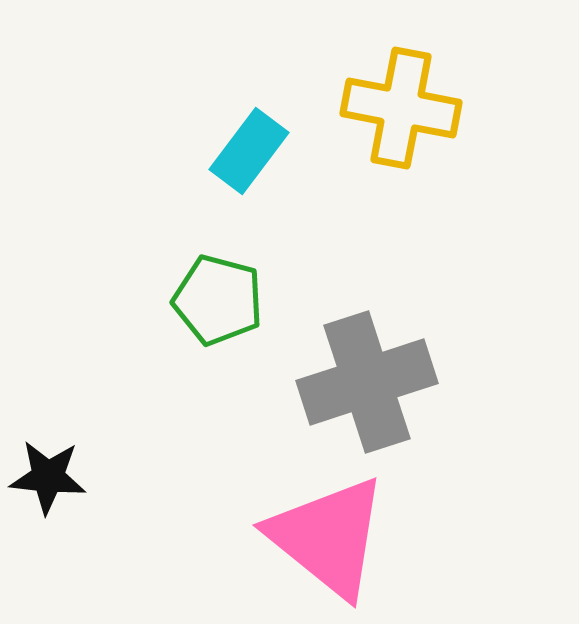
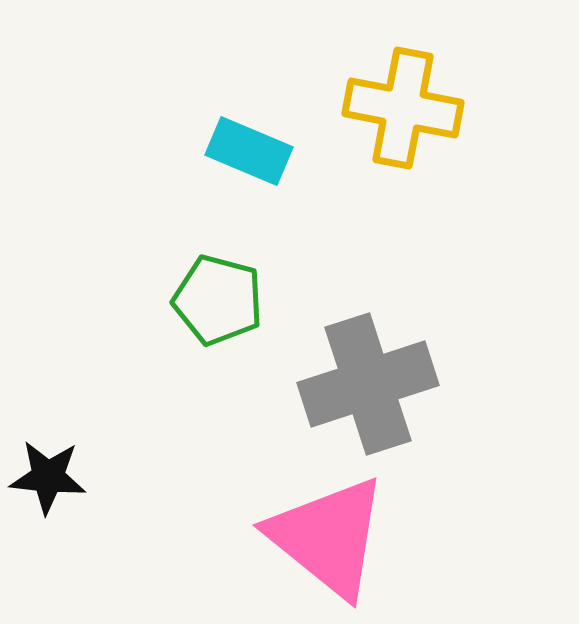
yellow cross: moved 2 px right
cyan rectangle: rotated 76 degrees clockwise
gray cross: moved 1 px right, 2 px down
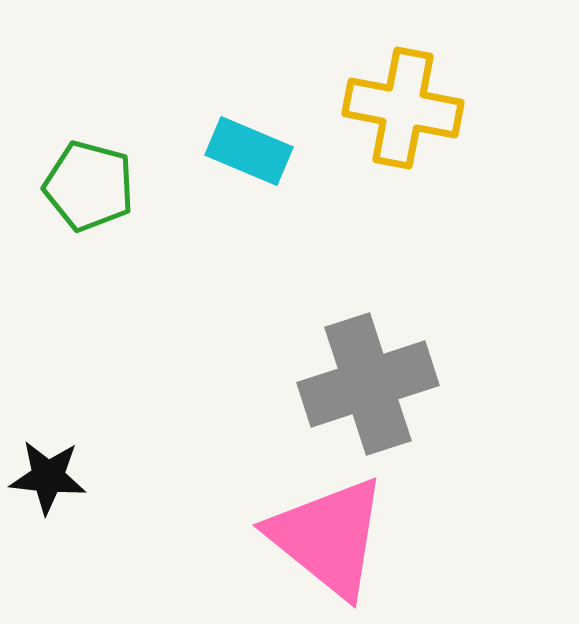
green pentagon: moved 129 px left, 114 px up
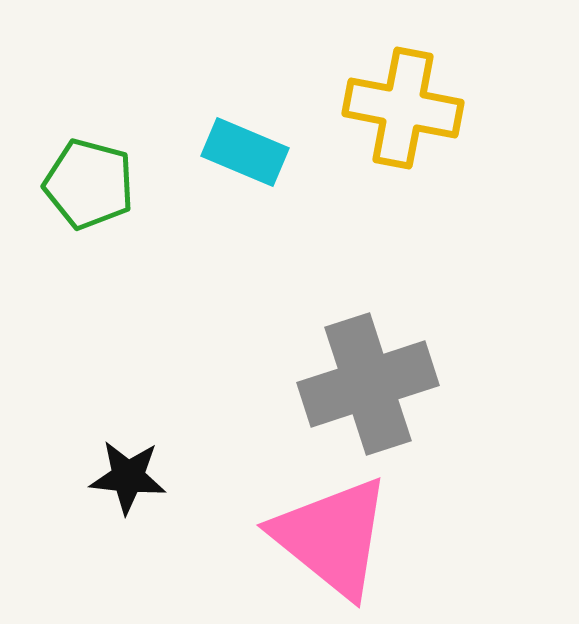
cyan rectangle: moved 4 px left, 1 px down
green pentagon: moved 2 px up
black star: moved 80 px right
pink triangle: moved 4 px right
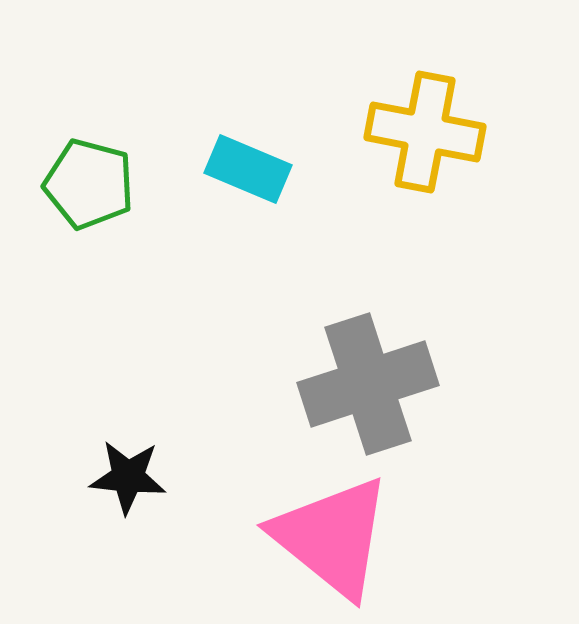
yellow cross: moved 22 px right, 24 px down
cyan rectangle: moved 3 px right, 17 px down
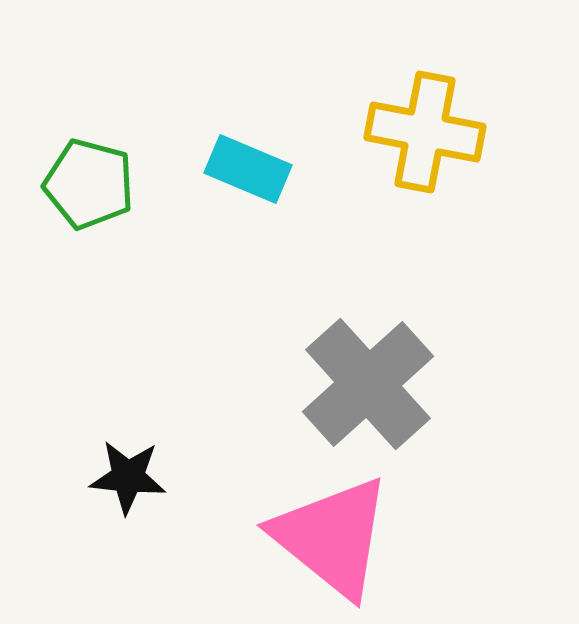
gray cross: rotated 24 degrees counterclockwise
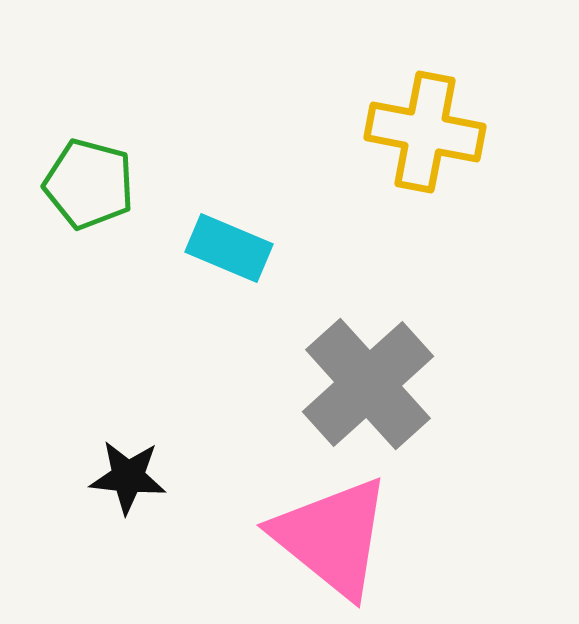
cyan rectangle: moved 19 px left, 79 px down
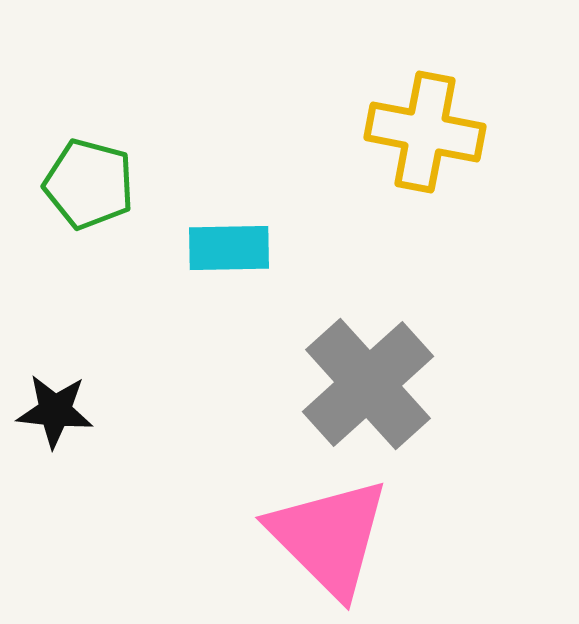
cyan rectangle: rotated 24 degrees counterclockwise
black star: moved 73 px left, 66 px up
pink triangle: moved 3 px left; rotated 6 degrees clockwise
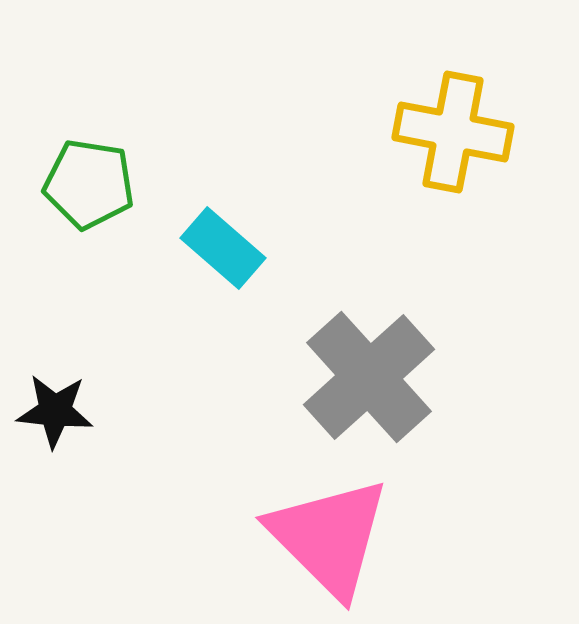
yellow cross: moved 28 px right
green pentagon: rotated 6 degrees counterclockwise
cyan rectangle: moved 6 px left; rotated 42 degrees clockwise
gray cross: moved 1 px right, 7 px up
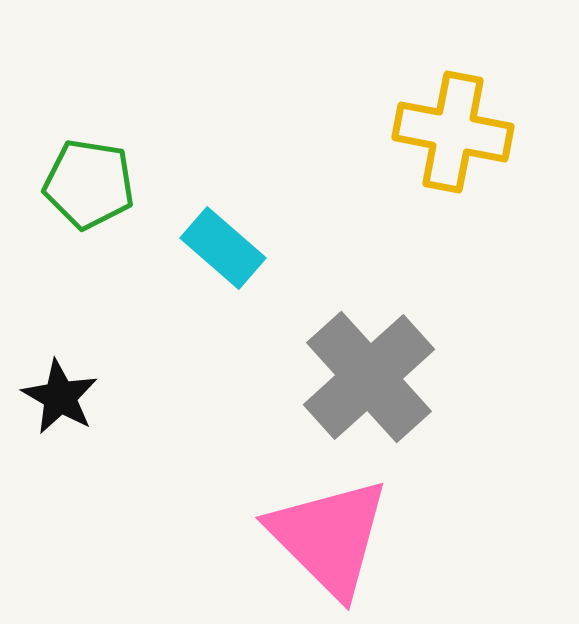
black star: moved 5 px right, 14 px up; rotated 24 degrees clockwise
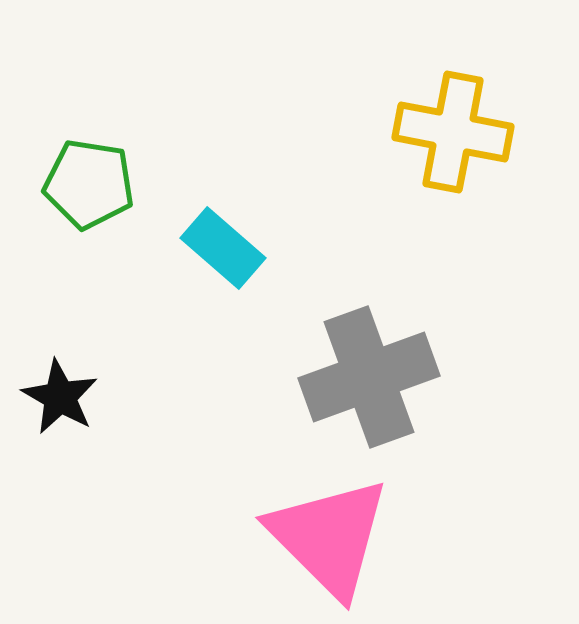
gray cross: rotated 22 degrees clockwise
